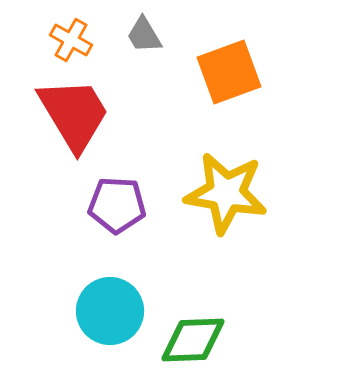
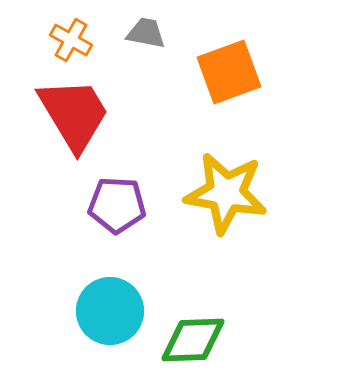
gray trapezoid: moved 2 px right, 2 px up; rotated 132 degrees clockwise
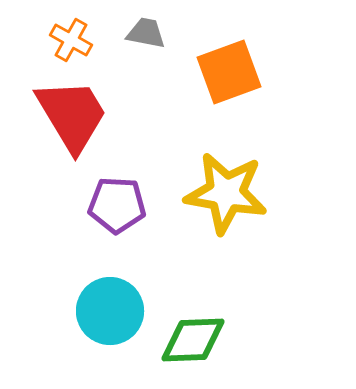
red trapezoid: moved 2 px left, 1 px down
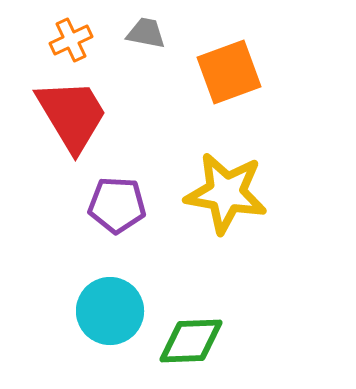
orange cross: rotated 36 degrees clockwise
green diamond: moved 2 px left, 1 px down
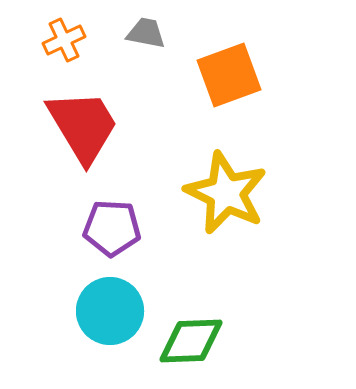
orange cross: moved 7 px left
orange square: moved 3 px down
red trapezoid: moved 11 px right, 11 px down
yellow star: rotated 16 degrees clockwise
purple pentagon: moved 5 px left, 23 px down
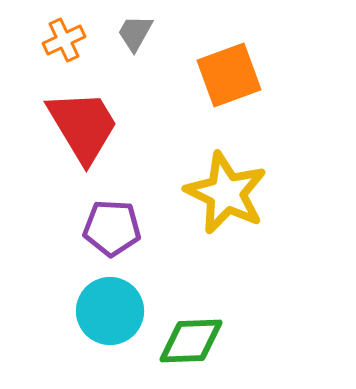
gray trapezoid: moved 11 px left; rotated 72 degrees counterclockwise
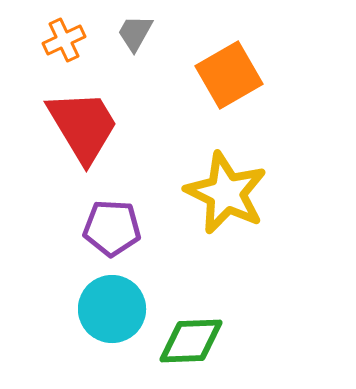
orange square: rotated 10 degrees counterclockwise
cyan circle: moved 2 px right, 2 px up
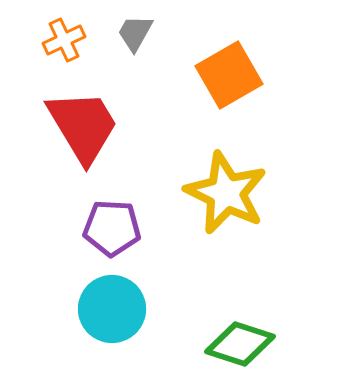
green diamond: moved 49 px right, 3 px down; rotated 20 degrees clockwise
